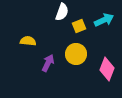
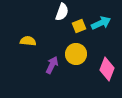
cyan arrow: moved 3 px left, 3 px down
purple arrow: moved 4 px right, 2 px down
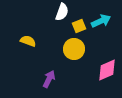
cyan arrow: moved 2 px up
yellow semicircle: rotated 14 degrees clockwise
yellow circle: moved 2 px left, 5 px up
purple arrow: moved 3 px left, 14 px down
pink diamond: moved 1 px down; rotated 45 degrees clockwise
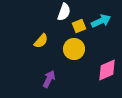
white semicircle: moved 2 px right
yellow semicircle: moved 13 px right; rotated 112 degrees clockwise
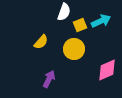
yellow square: moved 1 px right, 1 px up
yellow semicircle: moved 1 px down
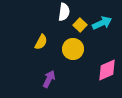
white semicircle: rotated 12 degrees counterclockwise
cyan arrow: moved 1 px right, 2 px down
yellow square: rotated 24 degrees counterclockwise
yellow semicircle: rotated 14 degrees counterclockwise
yellow circle: moved 1 px left
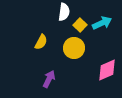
yellow circle: moved 1 px right, 1 px up
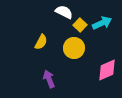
white semicircle: rotated 72 degrees counterclockwise
purple arrow: rotated 48 degrees counterclockwise
